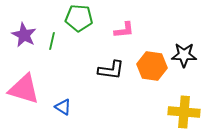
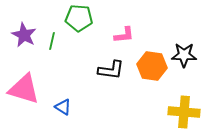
pink L-shape: moved 5 px down
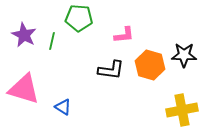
orange hexagon: moved 2 px left, 1 px up; rotated 8 degrees clockwise
yellow cross: moved 2 px left, 2 px up; rotated 16 degrees counterclockwise
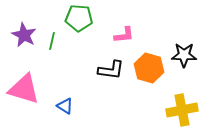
orange hexagon: moved 1 px left, 3 px down
blue triangle: moved 2 px right, 1 px up
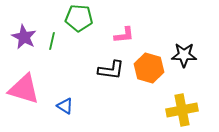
purple star: moved 2 px down
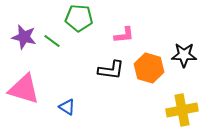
purple star: rotated 15 degrees counterclockwise
green line: rotated 66 degrees counterclockwise
blue triangle: moved 2 px right, 1 px down
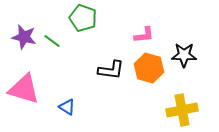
green pentagon: moved 4 px right; rotated 16 degrees clockwise
pink L-shape: moved 20 px right
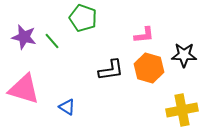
green line: rotated 12 degrees clockwise
black L-shape: rotated 16 degrees counterclockwise
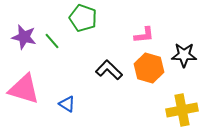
black L-shape: moved 2 px left; rotated 128 degrees counterclockwise
blue triangle: moved 3 px up
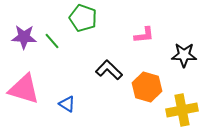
purple star: rotated 10 degrees counterclockwise
orange hexagon: moved 2 px left, 19 px down
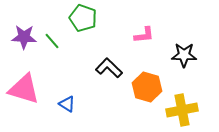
black L-shape: moved 2 px up
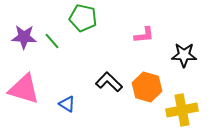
green pentagon: rotated 8 degrees counterclockwise
black L-shape: moved 14 px down
